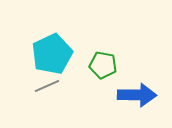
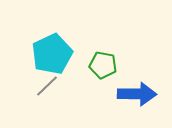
gray line: rotated 20 degrees counterclockwise
blue arrow: moved 1 px up
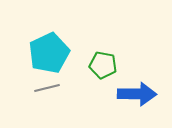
cyan pentagon: moved 3 px left, 1 px up
gray line: moved 2 px down; rotated 30 degrees clockwise
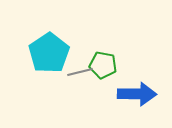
cyan pentagon: rotated 9 degrees counterclockwise
gray line: moved 33 px right, 16 px up
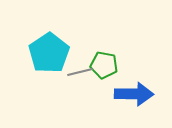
green pentagon: moved 1 px right
blue arrow: moved 3 px left
